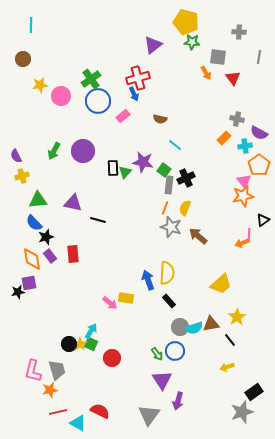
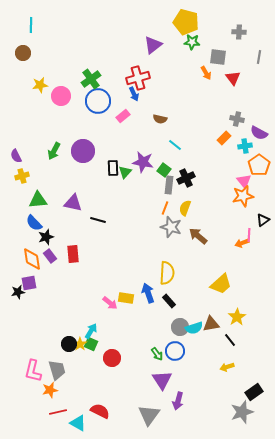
brown circle at (23, 59): moved 6 px up
blue arrow at (148, 280): moved 13 px down
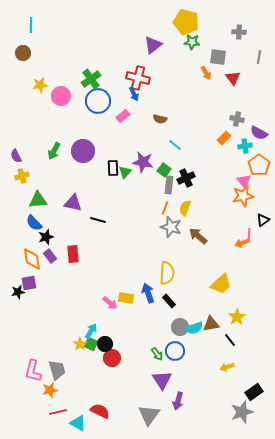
red cross at (138, 78): rotated 30 degrees clockwise
black circle at (69, 344): moved 36 px right
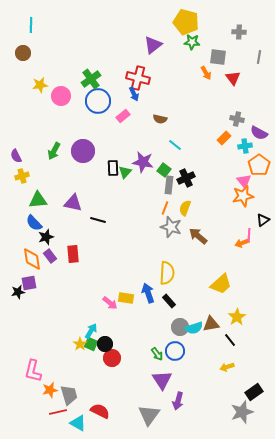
gray trapezoid at (57, 370): moved 12 px right, 25 px down
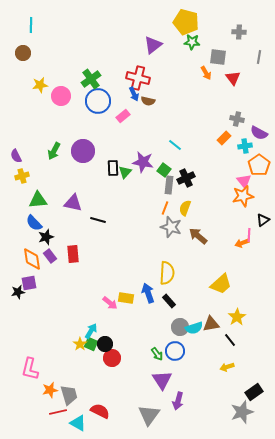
brown semicircle at (160, 119): moved 12 px left, 18 px up
pink L-shape at (33, 371): moved 3 px left, 2 px up
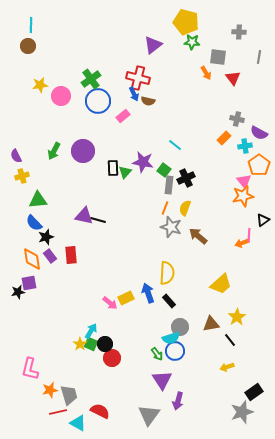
brown circle at (23, 53): moved 5 px right, 7 px up
purple triangle at (73, 203): moved 11 px right, 13 px down
red rectangle at (73, 254): moved 2 px left, 1 px down
yellow rectangle at (126, 298): rotated 35 degrees counterclockwise
cyan semicircle at (194, 328): moved 23 px left, 10 px down
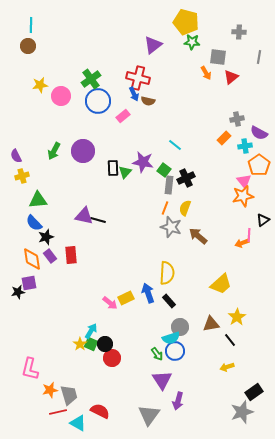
red triangle at (233, 78): moved 2 px left, 1 px up; rotated 28 degrees clockwise
gray cross at (237, 119): rotated 24 degrees counterclockwise
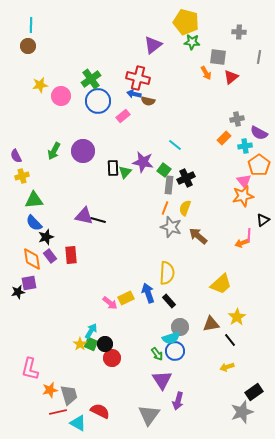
blue arrow at (134, 94): rotated 128 degrees clockwise
green triangle at (38, 200): moved 4 px left
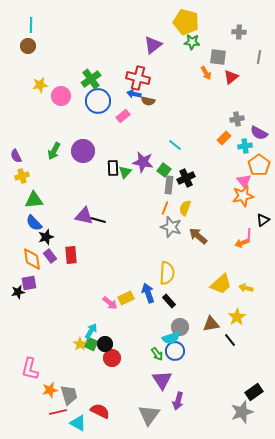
yellow arrow at (227, 367): moved 19 px right, 79 px up; rotated 32 degrees clockwise
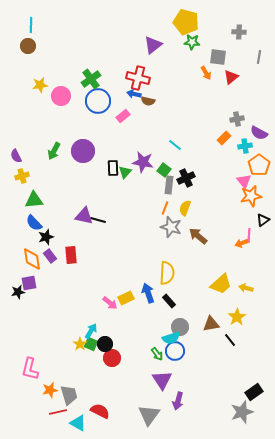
orange star at (243, 196): moved 8 px right
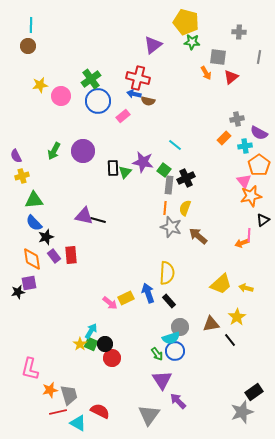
orange line at (165, 208): rotated 16 degrees counterclockwise
purple rectangle at (50, 256): moved 4 px right
purple arrow at (178, 401): rotated 120 degrees clockwise
